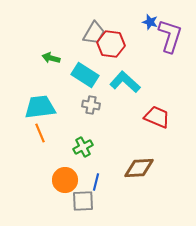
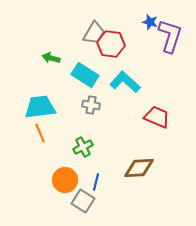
gray square: rotated 35 degrees clockwise
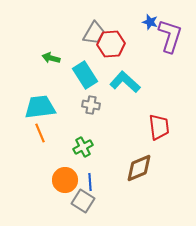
red hexagon: rotated 12 degrees counterclockwise
cyan rectangle: rotated 24 degrees clockwise
red trapezoid: moved 2 px right, 10 px down; rotated 60 degrees clockwise
brown diamond: rotated 20 degrees counterclockwise
blue line: moved 6 px left; rotated 18 degrees counterclockwise
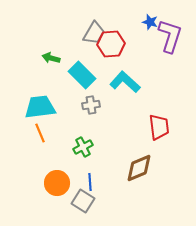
cyan rectangle: moved 3 px left; rotated 12 degrees counterclockwise
gray cross: rotated 18 degrees counterclockwise
orange circle: moved 8 px left, 3 px down
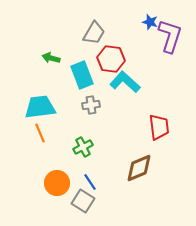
red hexagon: moved 15 px down; rotated 12 degrees clockwise
cyan rectangle: rotated 24 degrees clockwise
blue line: rotated 30 degrees counterclockwise
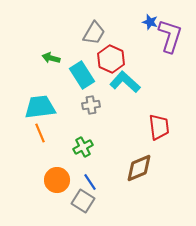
red hexagon: rotated 16 degrees clockwise
cyan rectangle: rotated 12 degrees counterclockwise
orange circle: moved 3 px up
